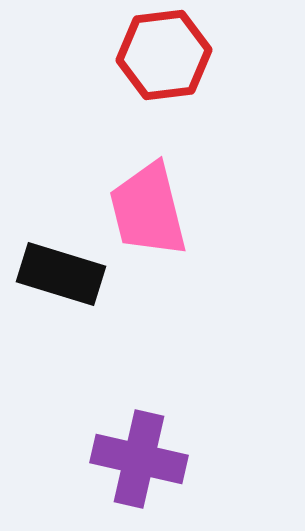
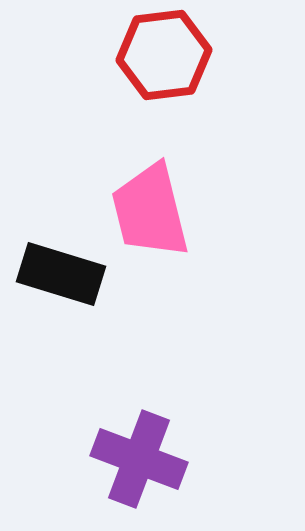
pink trapezoid: moved 2 px right, 1 px down
purple cross: rotated 8 degrees clockwise
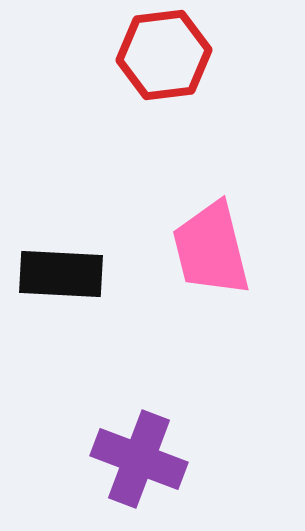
pink trapezoid: moved 61 px right, 38 px down
black rectangle: rotated 14 degrees counterclockwise
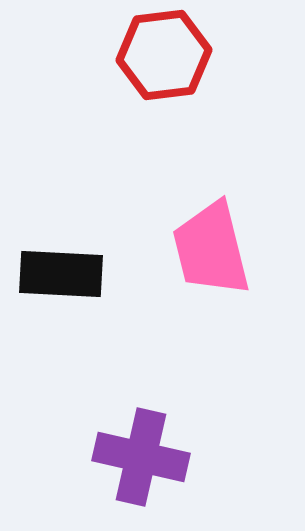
purple cross: moved 2 px right, 2 px up; rotated 8 degrees counterclockwise
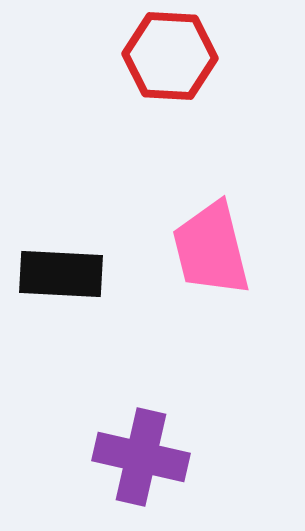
red hexagon: moved 6 px right, 1 px down; rotated 10 degrees clockwise
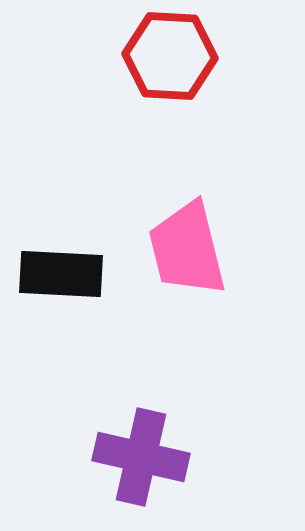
pink trapezoid: moved 24 px left
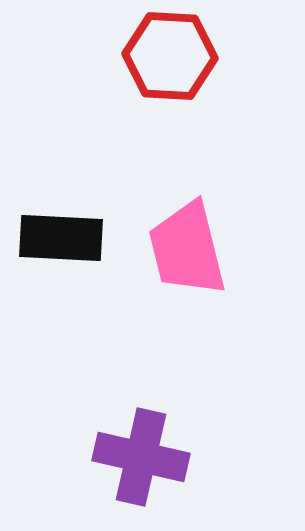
black rectangle: moved 36 px up
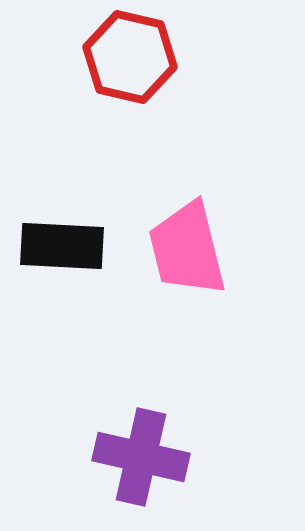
red hexagon: moved 40 px left, 1 px down; rotated 10 degrees clockwise
black rectangle: moved 1 px right, 8 px down
